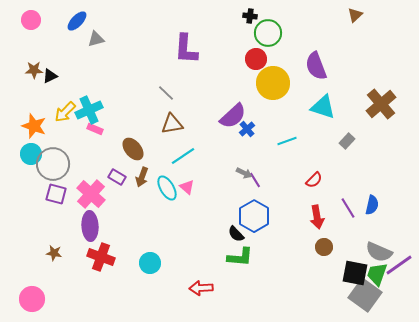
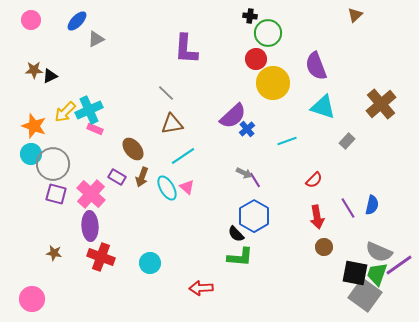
gray triangle at (96, 39): rotated 12 degrees counterclockwise
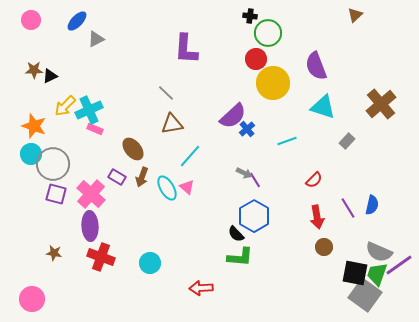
yellow arrow at (65, 112): moved 6 px up
cyan line at (183, 156): moved 7 px right; rotated 15 degrees counterclockwise
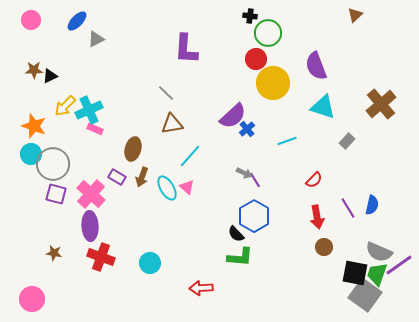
brown ellipse at (133, 149): rotated 55 degrees clockwise
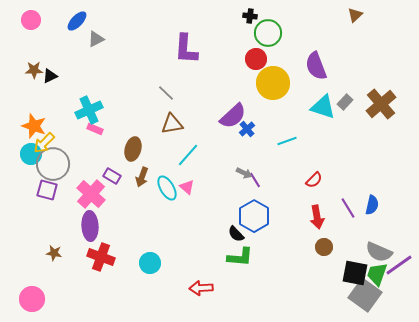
yellow arrow at (65, 106): moved 21 px left, 37 px down
gray rectangle at (347, 141): moved 2 px left, 39 px up
cyan line at (190, 156): moved 2 px left, 1 px up
purple rectangle at (117, 177): moved 5 px left, 1 px up
purple square at (56, 194): moved 9 px left, 4 px up
